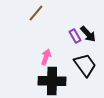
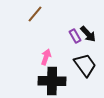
brown line: moved 1 px left, 1 px down
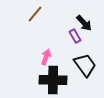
black arrow: moved 4 px left, 11 px up
black cross: moved 1 px right, 1 px up
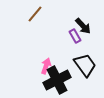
black arrow: moved 1 px left, 3 px down
pink arrow: moved 9 px down
black cross: moved 4 px right; rotated 28 degrees counterclockwise
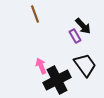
brown line: rotated 60 degrees counterclockwise
pink arrow: moved 5 px left; rotated 42 degrees counterclockwise
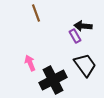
brown line: moved 1 px right, 1 px up
black arrow: rotated 138 degrees clockwise
pink arrow: moved 11 px left, 3 px up
black cross: moved 4 px left
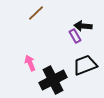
brown line: rotated 66 degrees clockwise
black trapezoid: rotated 75 degrees counterclockwise
